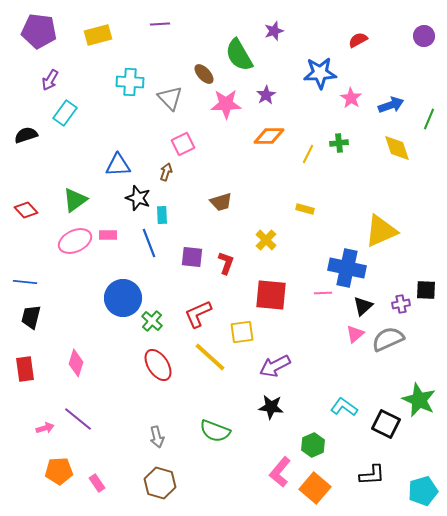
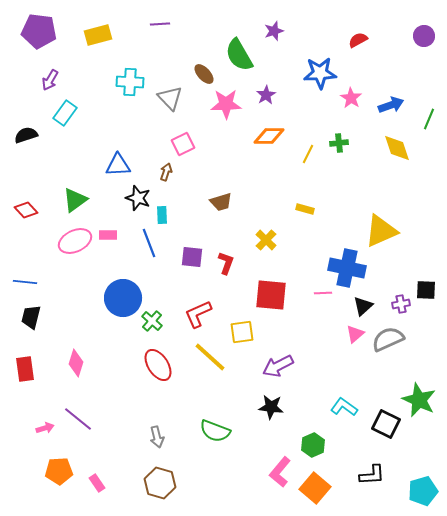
purple arrow at (275, 366): moved 3 px right
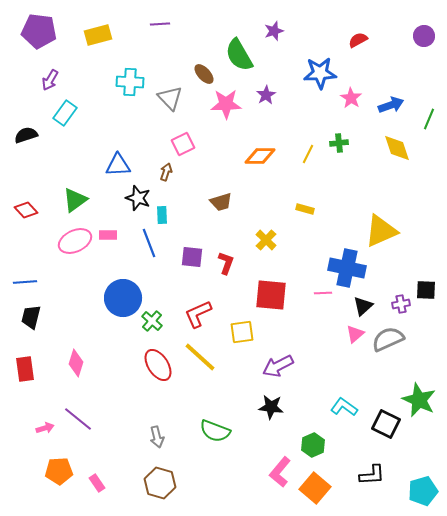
orange diamond at (269, 136): moved 9 px left, 20 px down
blue line at (25, 282): rotated 10 degrees counterclockwise
yellow line at (210, 357): moved 10 px left
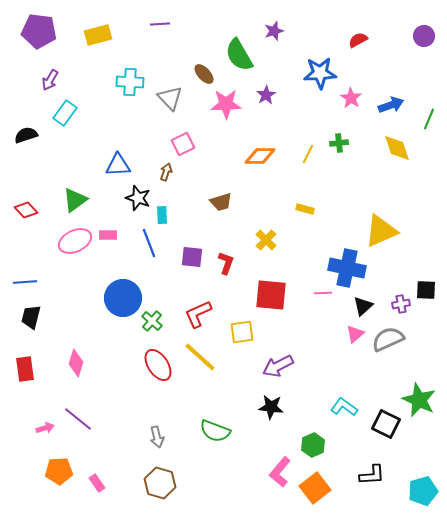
orange square at (315, 488): rotated 12 degrees clockwise
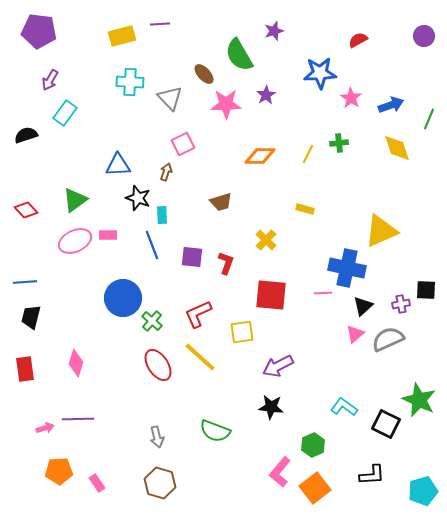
yellow rectangle at (98, 35): moved 24 px right, 1 px down
blue line at (149, 243): moved 3 px right, 2 px down
purple line at (78, 419): rotated 40 degrees counterclockwise
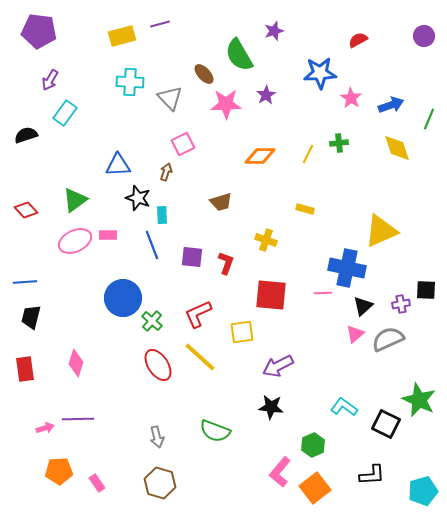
purple line at (160, 24): rotated 12 degrees counterclockwise
yellow cross at (266, 240): rotated 25 degrees counterclockwise
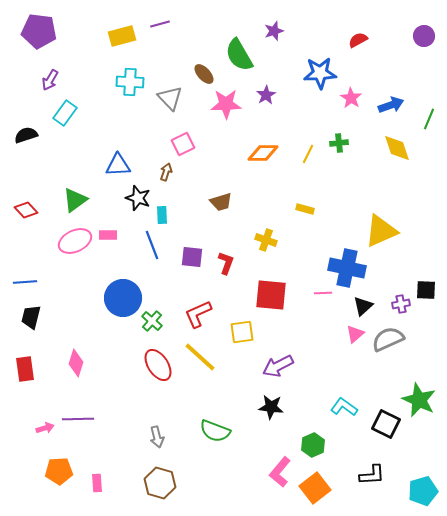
orange diamond at (260, 156): moved 3 px right, 3 px up
pink rectangle at (97, 483): rotated 30 degrees clockwise
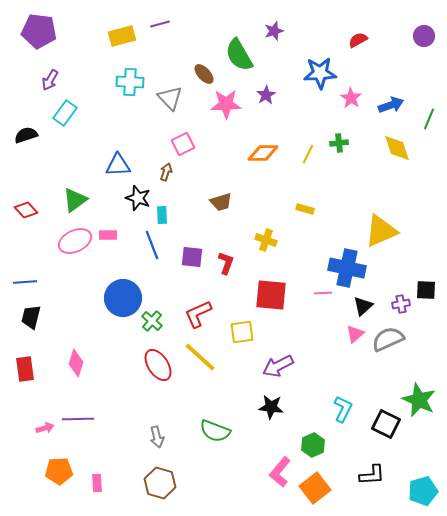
cyan L-shape at (344, 407): moved 1 px left, 2 px down; rotated 80 degrees clockwise
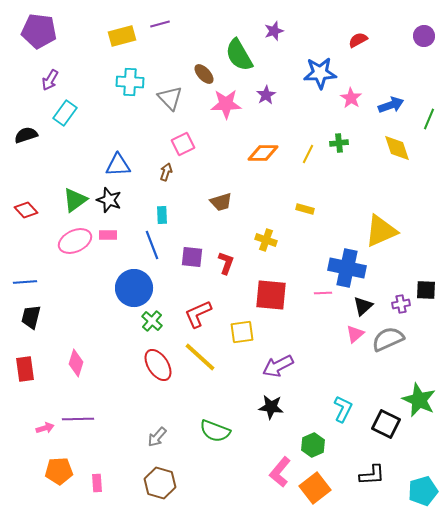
black star at (138, 198): moved 29 px left, 2 px down
blue circle at (123, 298): moved 11 px right, 10 px up
gray arrow at (157, 437): rotated 55 degrees clockwise
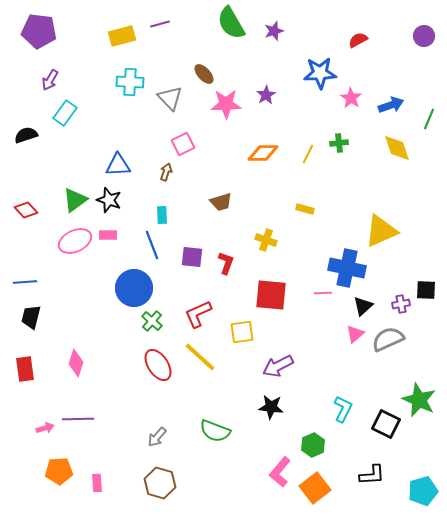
green semicircle at (239, 55): moved 8 px left, 32 px up
